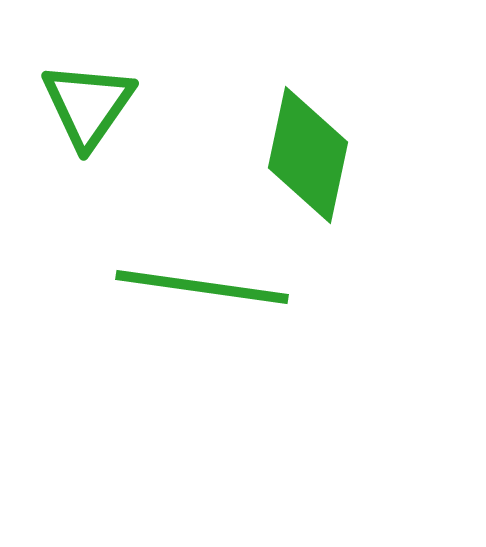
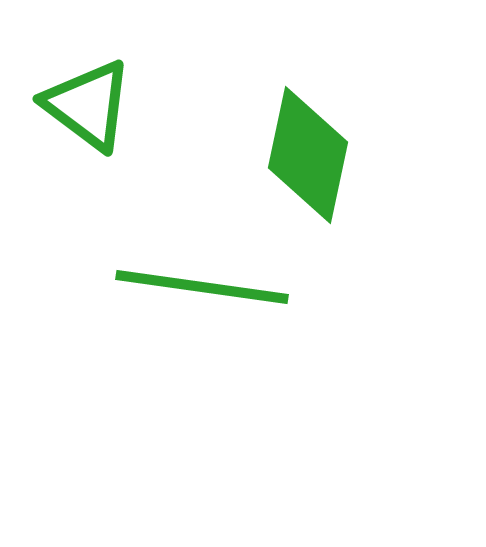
green triangle: rotated 28 degrees counterclockwise
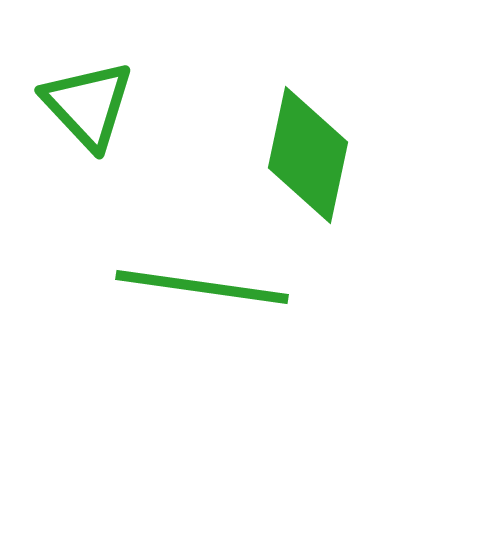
green triangle: rotated 10 degrees clockwise
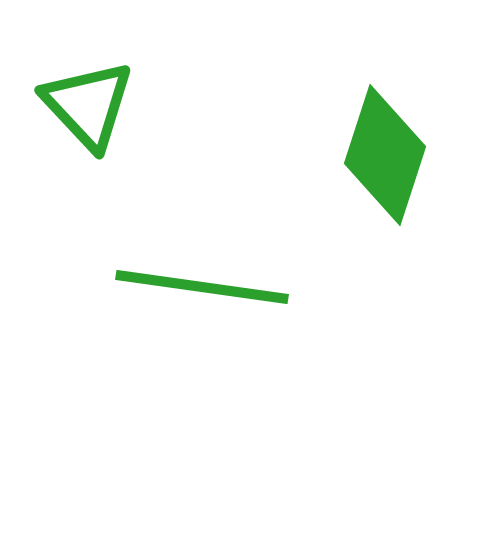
green diamond: moved 77 px right; rotated 6 degrees clockwise
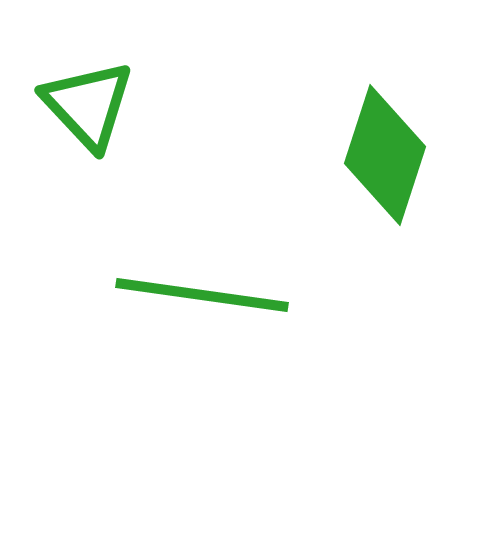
green line: moved 8 px down
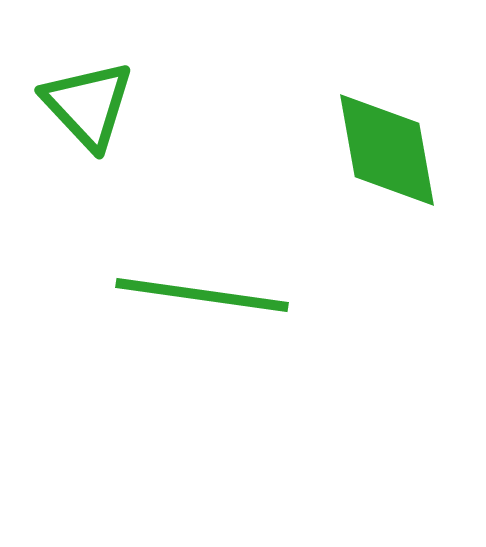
green diamond: moved 2 px right, 5 px up; rotated 28 degrees counterclockwise
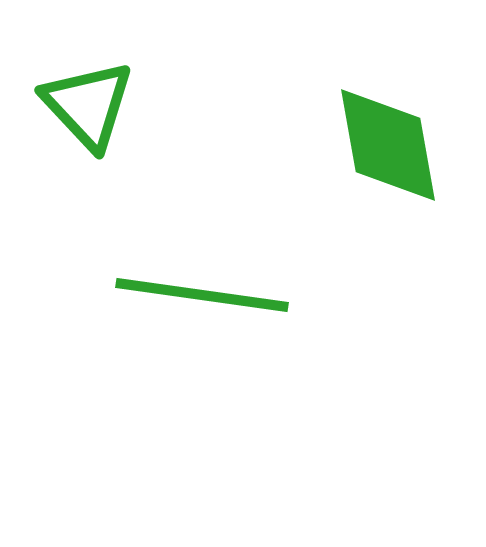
green diamond: moved 1 px right, 5 px up
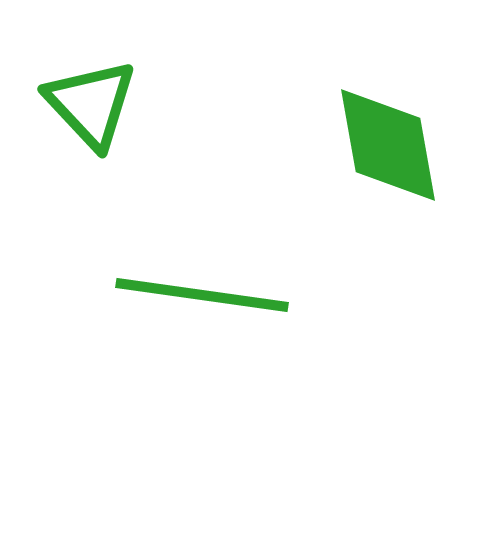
green triangle: moved 3 px right, 1 px up
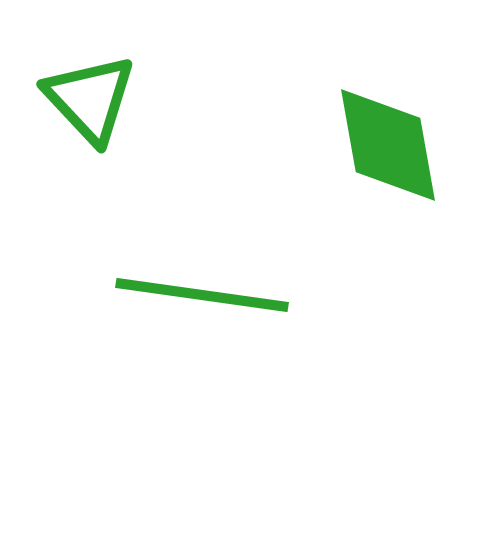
green triangle: moved 1 px left, 5 px up
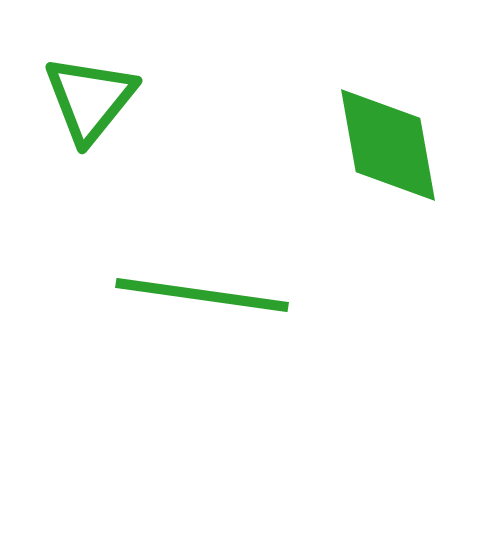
green triangle: rotated 22 degrees clockwise
